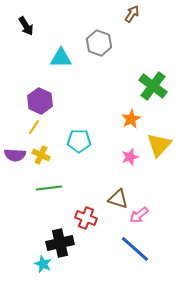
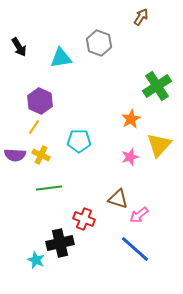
brown arrow: moved 9 px right, 3 px down
black arrow: moved 7 px left, 21 px down
cyan triangle: rotated 10 degrees counterclockwise
green cross: moved 4 px right; rotated 20 degrees clockwise
red cross: moved 2 px left, 1 px down
cyan star: moved 7 px left, 4 px up
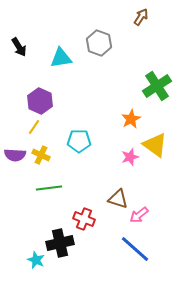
yellow triangle: moved 4 px left; rotated 36 degrees counterclockwise
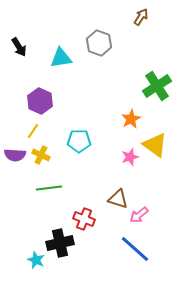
yellow line: moved 1 px left, 4 px down
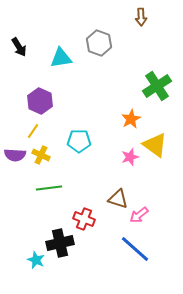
brown arrow: rotated 144 degrees clockwise
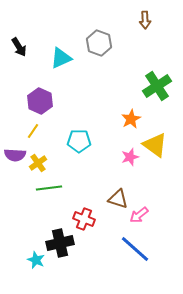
brown arrow: moved 4 px right, 3 px down
cyan triangle: rotated 15 degrees counterclockwise
yellow cross: moved 3 px left, 8 px down; rotated 30 degrees clockwise
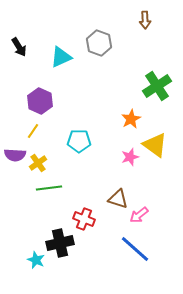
cyan triangle: moved 1 px up
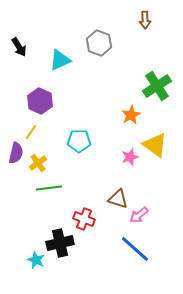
cyan triangle: moved 1 px left, 3 px down
orange star: moved 4 px up
yellow line: moved 2 px left, 1 px down
purple semicircle: moved 1 px right, 2 px up; rotated 80 degrees counterclockwise
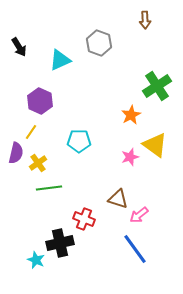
blue line: rotated 12 degrees clockwise
